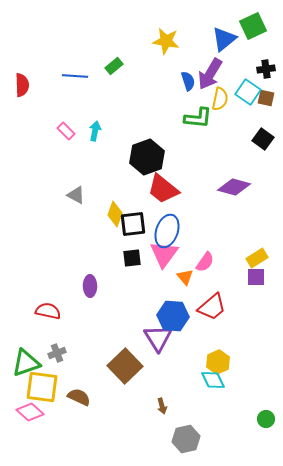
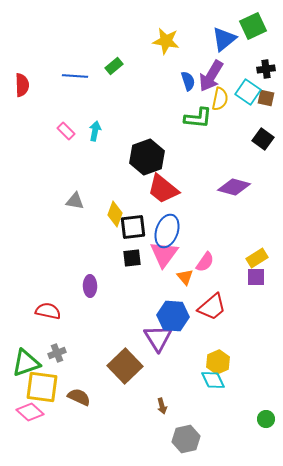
purple arrow at (210, 74): moved 1 px right, 2 px down
gray triangle at (76, 195): moved 1 px left, 6 px down; rotated 18 degrees counterclockwise
black square at (133, 224): moved 3 px down
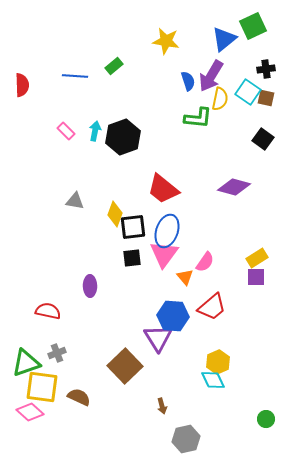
black hexagon at (147, 157): moved 24 px left, 20 px up
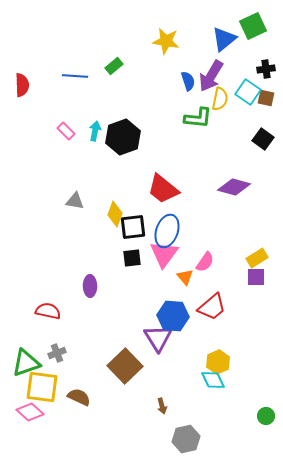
green circle at (266, 419): moved 3 px up
